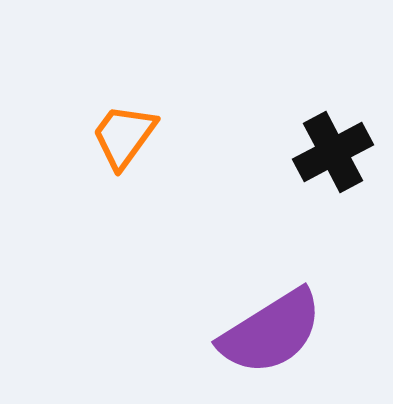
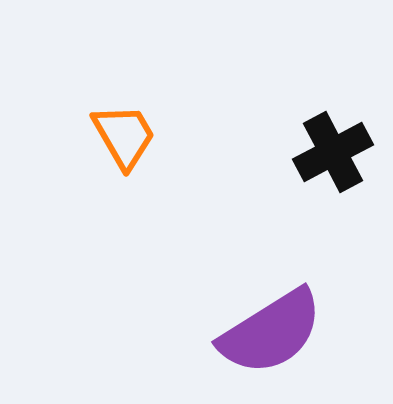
orange trapezoid: rotated 114 degrees clockwise
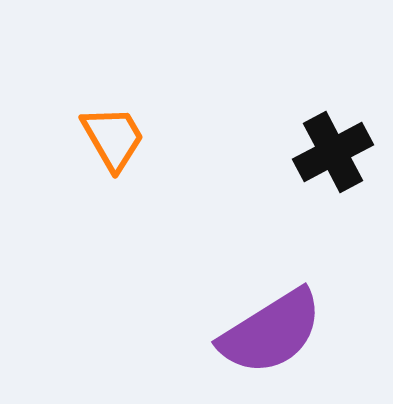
orange trapezoid: moved 11 px left, 2 px down
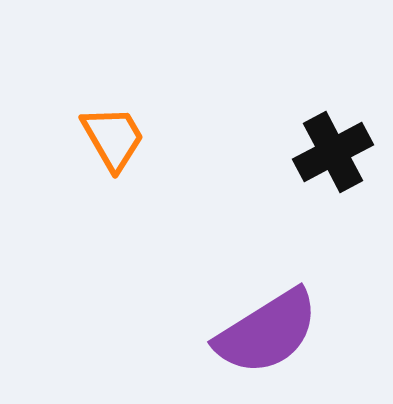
purple semicircle: moved 4 px left
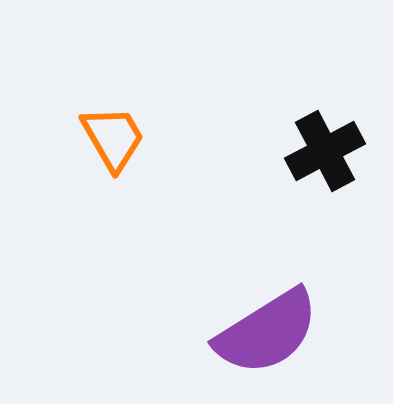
black cross: moved 8 px left, 1 px up
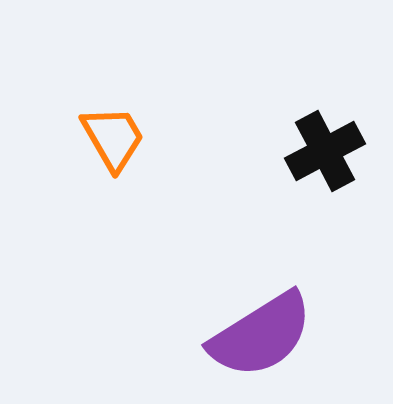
purple semicircle: moved 6 px left, 3 px down
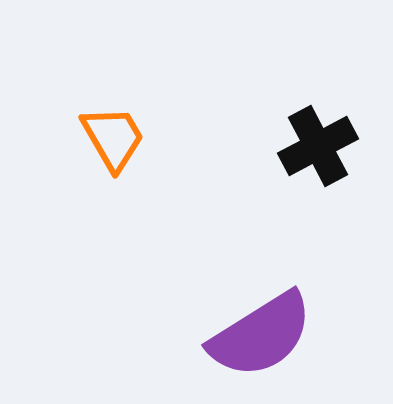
black cross: moved 7 px left, 5 px up
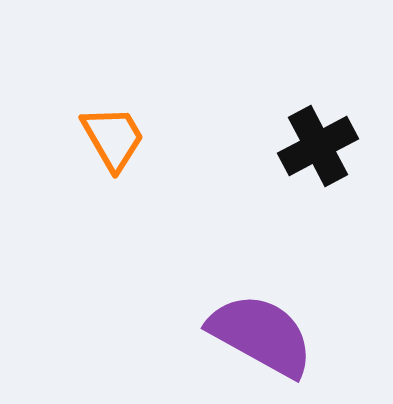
purple semicircle: rotated 119 degrees counterclockwise
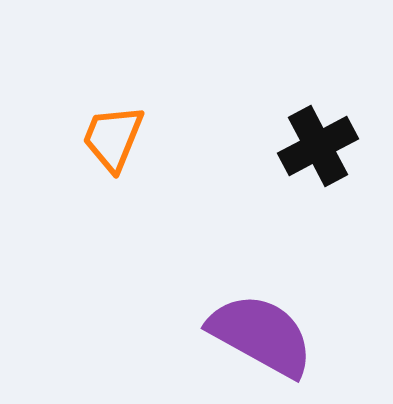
orange trapezoid: rotated 128 degrees counterclockwise
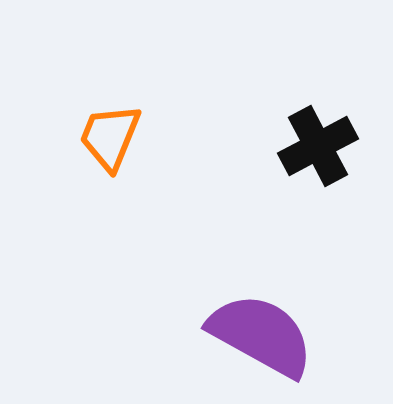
orange trapezoid: moved 3 px left, 1 px up
